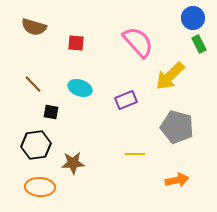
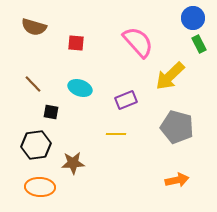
yellow line: moved 19 px left, 20 px up
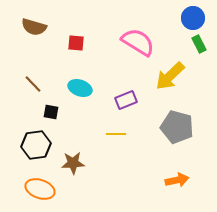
pink semicircle: rotated 16 degrees counterclockwise
orange ellipse: moved 2 px down; rotated 16 degrees clockwise
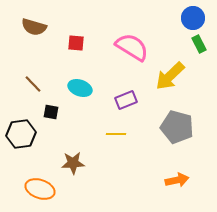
pink semicircle: moved 6 px left, 5 px down
black hexagon: moved 15 px left, 11 px up
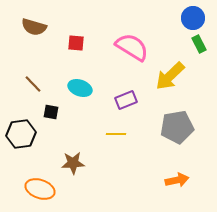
gray pentagon: rotated 24 degrees counterclockwise
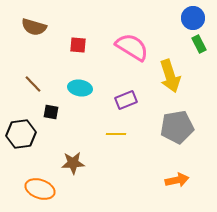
red square: moved 2 px right, 2 px down
yellow arrow: rotated 64 degrees counterclockwise
cyan ellipse: rotated 10 degrees counterclockwise
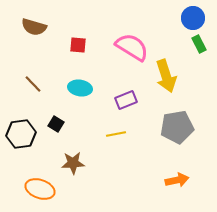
yellow arrow: moved 4 px left
black square: moved 5 px right, 12 px down; rotated 21 degrees clockwise
yellow line: rotated 12 degrees counterclockwise
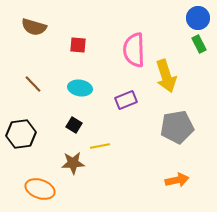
blue circle: moved 5 px right
pink semicircle: moved 2 px right, 3 px down; rotated 124 degrees counterclockwise
black square: moved 18 px right, 1 px down
yellow line: moved 16 px left, 12 px down
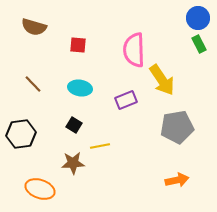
yellow arrow: moved 4 px left, 4 px down; rotated 16 degrees counterclockwise
